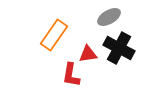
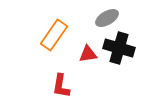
gray ellipse: moved 2 px left, 1 px down
black cross: rotated 12 degrees counterclockwise
red L-shape: moved 10 px left, 11 px down
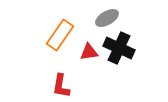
orange rectangle: moved 6 px right
black cross: rotated 8 degrees clockwise
red triangle: moved 1 px right, 2 px up
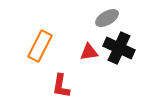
orange rectangle: moved 20 px left, 11 px down; rotated 8 degrees counterclockwise
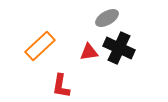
orange rectangle: rotated 20 degrees clockwise
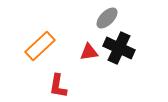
gray ellipse: rotated 15 degrees counterclockwise
red L-shape: moved 3 px left
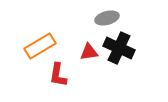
gray ellipse: rotated 30 degrees clockwise
orange rectangle: rotated 12 degrees clockwise
red L-shape: moved 11 px up
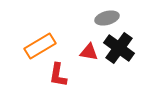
black cross: rotated 12 degrees clockwise
red triangle: rotated 18 degrees clockwise
